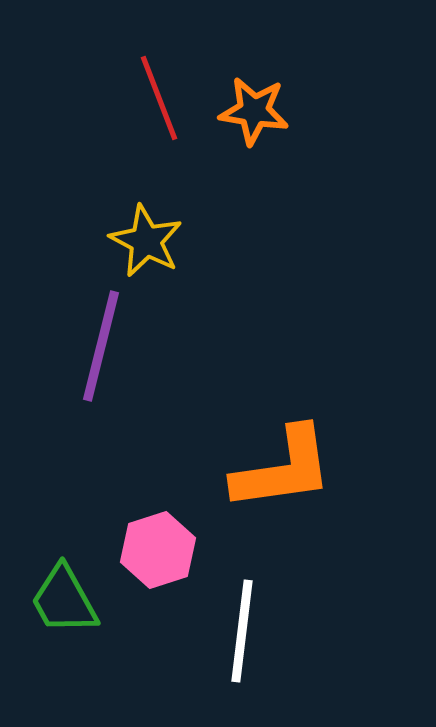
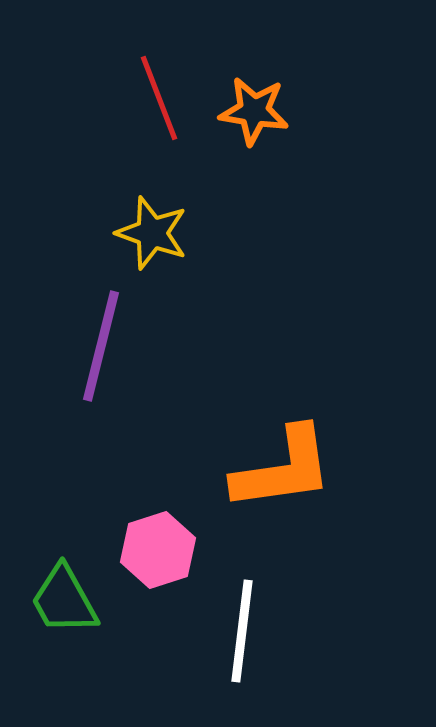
yellow star: moved 6 px right, 8 px up; rotated 8 degrees counterclockwise
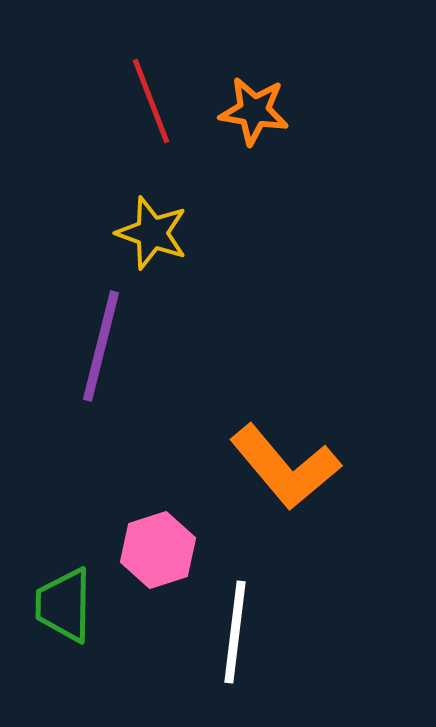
red line: moved 8 px left, 3 px down
orange L-shape: moved 2 px right, 2 px up; rotated 58 degrees clockwise
green trapezoid: moved 5 px down; rotated 30 degrees clockwise
white line: moved 7 px left, 1 px down
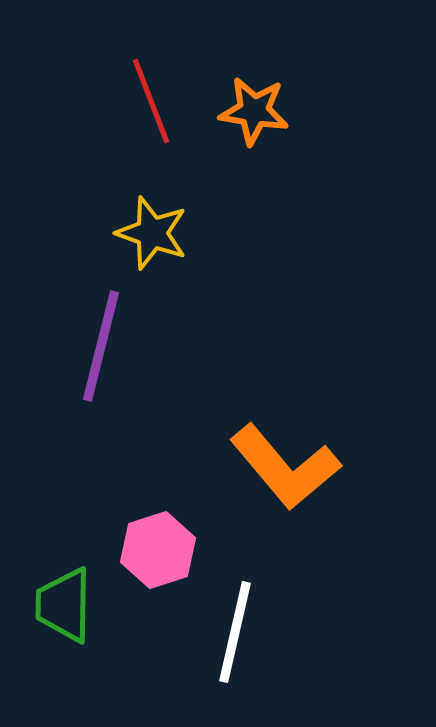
white line: rotated 6 degrees clockwise
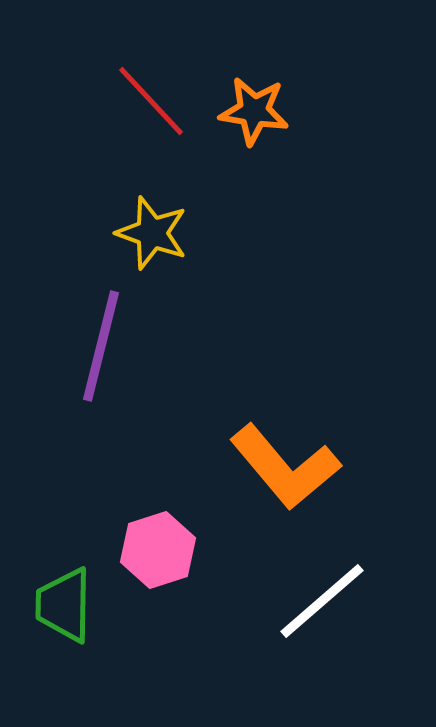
red line: rotated 22 degrees counterclockwise
white line: moved 87 px right, 31 px up; rotated 36 degrees clockwise
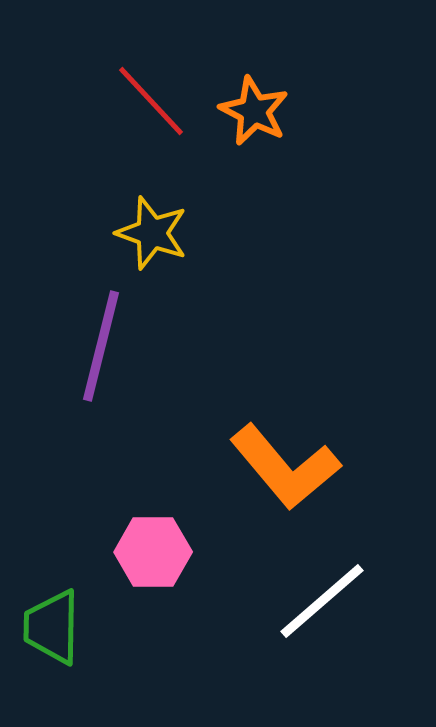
orange star: rotated 18 degrees clockwise
pink hexagon: moved 5 px left, 2 px down; rotated 18 degrees clockwise
green trapezoid: moved 12 px left, 22 px down
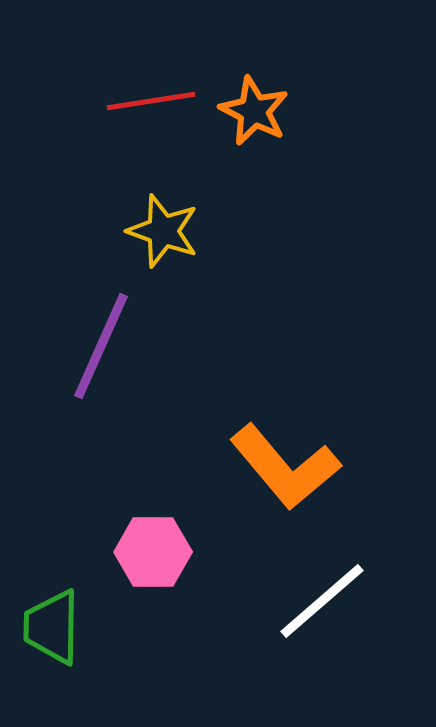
red line: rotated 56 degrees counterclockwise
yellow star: moved 11 px right, 2 px up
purple line: rotated 10 degrees clockwise
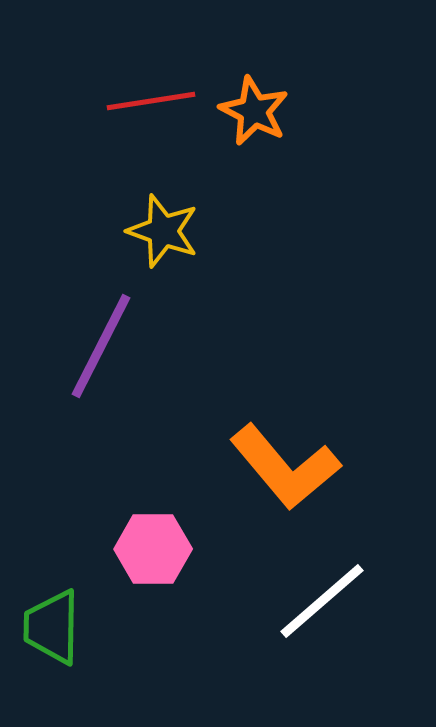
purple line: rotated 3 degrees clockwise
pink hexagon: moved 3 px up
